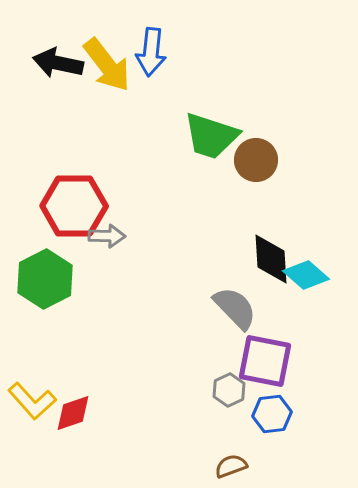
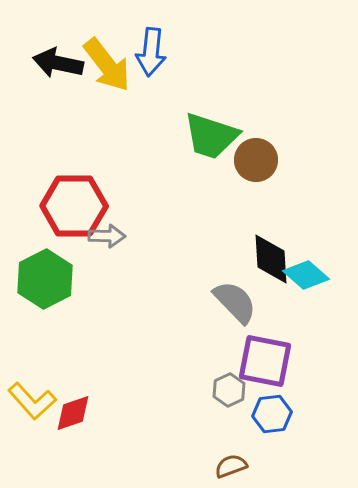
gray semicircle: moved 6 px up
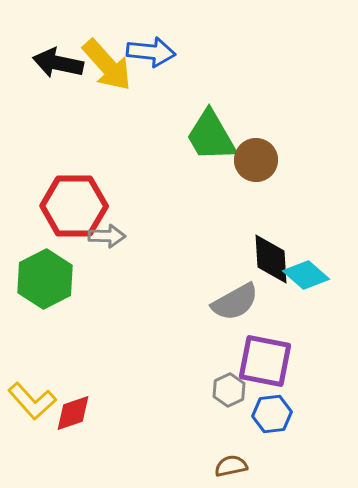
blue arrow: rotated 90 degrees counterclockwise
yellow arrow: rotated 4 degrees counterclockwise
green trapezoid: rotated 42 degrees clockwise
gray semicircle: rotated 105 degrees clockwise
brown semicircle: rotated 8 degrees clockwise
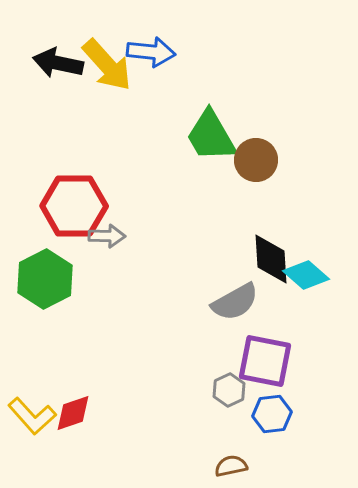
yellow L-shape: moved 15 px down
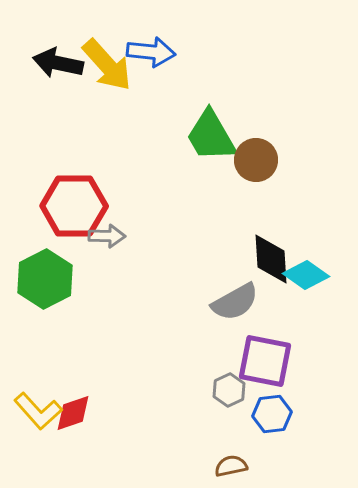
cyan diamond: rotated 6 degrees counterclockwise
yellow L-shape: moved 6 px right, 5 px up
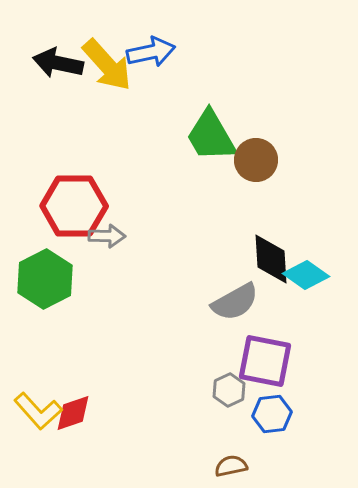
blue arrow: rotated 18 degrees counterclockwise
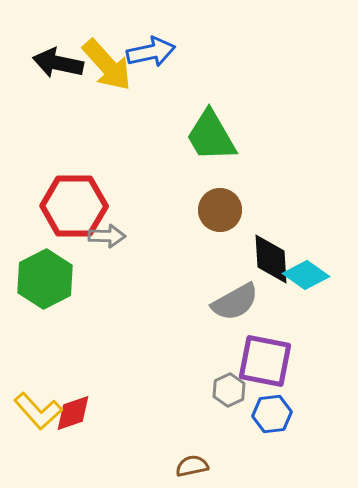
brown circle: moved 36 px left, 50 px down
brown semicircle: moved 39 px left
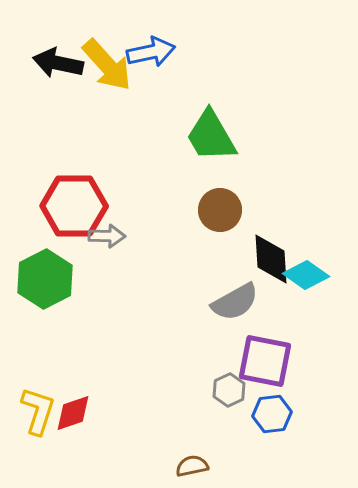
yellow L-shape: rotated 120 degrees counterclockwise
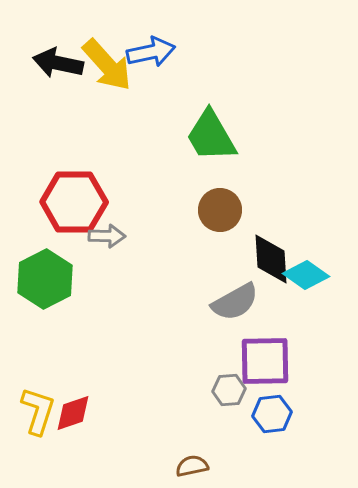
red hexagon: moved 4 px up
purple square: rotated 12 degrees counterclockwise
gray hexagon: rotated 20 degrees clockwise
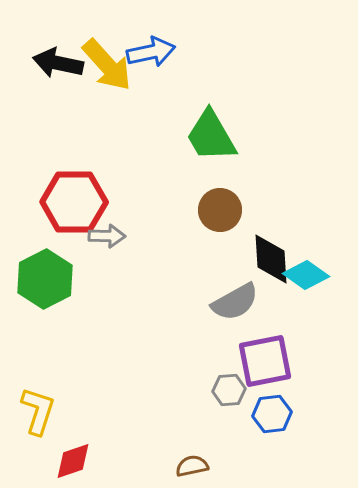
purple square: rotated 10 degrees counterclockwise
red diamond: moved 48 px down
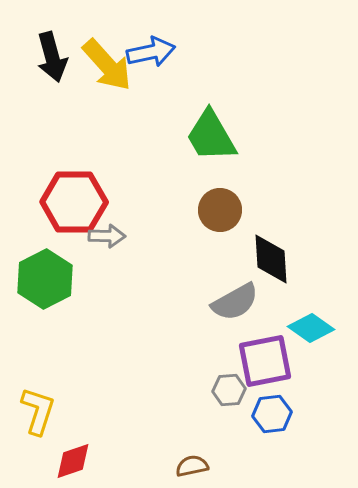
black arrow: moved 6 px left, 6 px up; rotated 117 degrees counterclockwise
cyan diamond: moved 5 px right, 53 px down
